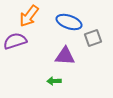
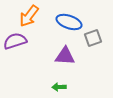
green arrow: moved 5 px right, 6 px down
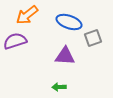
orange arrow: moved 2 px left, 1 px up; rotated 15 degrees clockwise
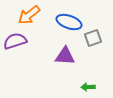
orange arrow: moved 2 px right
green arrow: moved 29 px right
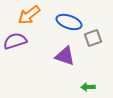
purple triangle: rotated 15 degrees clockwise
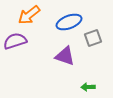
blue ellipse: rotated 40 degrees counterclockwise
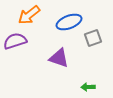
purple triangle: moved 6 px left, 2 px down
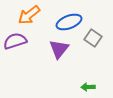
gray square: rotated 36 degrees counterclockwise
purple triangle: moved 9 px up; rotated 50 degrees clockwise
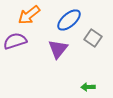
blue ellipse: moved 2 px up; rotated 20 degrees counterclockwise
purple triangle: moved 1 px left
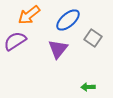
blue ellipse: moved 1 px left
purple semicircle: rotated 15 degrees counterclockwise
